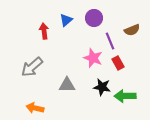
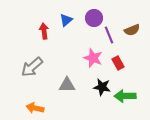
purple line: moved 1 px left, 6 px up
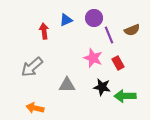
blue triangle: rotated 16 degrees clockwise
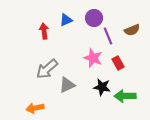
purple line: moved 1 px left, 1 px down
gray arrow: moved 15 px right, 2 px down
gray triangle: rotated 24 degrees counterclockwise
orange arrow: rotated 24 degrees counterclockwise
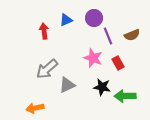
brown semicircle: moved 5 px down
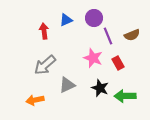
gray arrow: moved 2 px left, 4 px up
black star: moved 2 px left, 1 px down; rotated 12 degrees clockwise
orange arrow: moved 8 px up
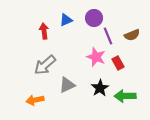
pink star: moved 3 px right, 1 px up
black star: rotated 18 degrees clockwise
